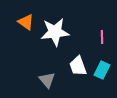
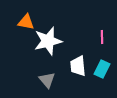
orange triangle: rotated 24 degrees counterclockwise
white star: moved 7 px left, 9 px down; rotated 8 degrees counterclockwise
white trapezoid: rotated 15 degrees clockwise
cyan rectangle: moved 1 px up
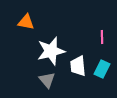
white star: moved 3 px right, 10 px down
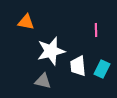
pink line: moved 6 px left, 7 px up
gray triangle: moved 4 px left, 1 px down; rotated 36 degrees counterclockwise
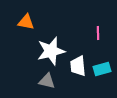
pink line: moved 2 px right, 3 px down
cyan rectangle: rotated 48 degrees clockwise
gray triangle: moved 4 px right
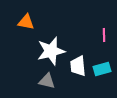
pink line: moved 6 px right, 2 px down
